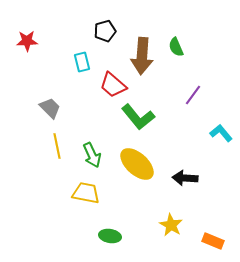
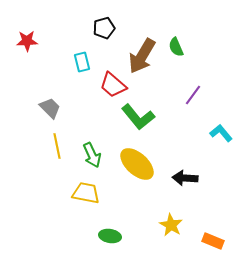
black pentagon: moved 1 px left, 3 px up
brown arrow: rotated 27 degrees clockwise
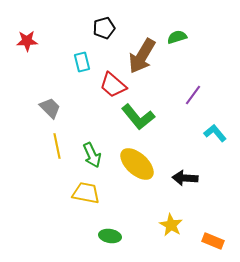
green semicircle: moved 1 px right, 10 px up; rotated 96 degrees clockwise
cyan L-shape: moved 6 px left
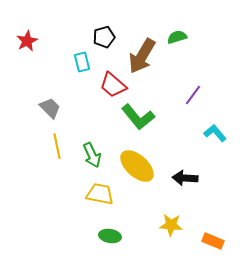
black pentagon: moved 9 px down
red star: rotated 25 degrees counterclockwise
yellow ellipse: moved 2 px down
yellow trapezoid: moved 14 px right, 1 px down
yellow star: rotated 25 degrees counterclockwise
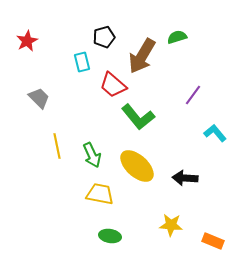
gray trapezoid: moved 11 px left, 10 px up
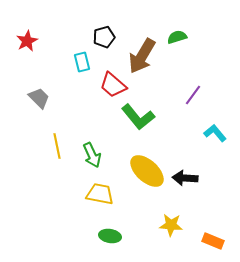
yellow ellipse: moved 10 px right, 5 px down
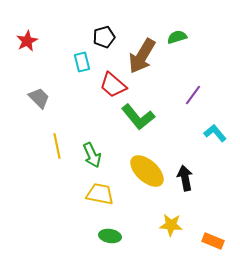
black arrow: rotated 75 degrees clockwise
